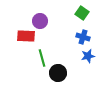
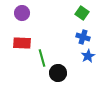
purple circle: moved 18 px left, 8 px up
red rectangle: moved 4 px left, 7 px down
blue star: rotated 16 degrees counterclockwise
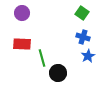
red rectangle: moved 1 px down
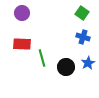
blue star: moved 7 px down
black circle: moved 8 px right, 6 px up
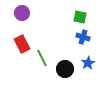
green square: moved 2 px left, 4 px down; rotated 24 degrees counterclockwise
red rectangle: rotated 60 degrees clockwise
green line: rotated 12 degrees counterclockwise
black circle: moved 1 px left, 2 px down
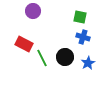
purple circle: moved 11 px right, 2 px up
red rectangle: moved 2 px right; rotated 36 degrees counterclockwise
black circle: moved 12 px up
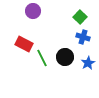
green square: rotated 32 degrees clockwise
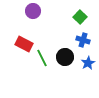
blue cross: moved 3 px down
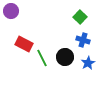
purple circle: moved 22 px left
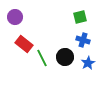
purple circle: moved 4 px right, 6 px down
green square: rotated 32 degrees clockwise
red rectangle: rotated 12 degrees clockwise
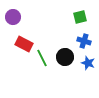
purple circle: moved 2 px left
blue cross: moved 1 px right, 1 px down
red rectangle: rotated 12 degrees counterclockwise
blue star: rotated 24 degrees counterclockwise
